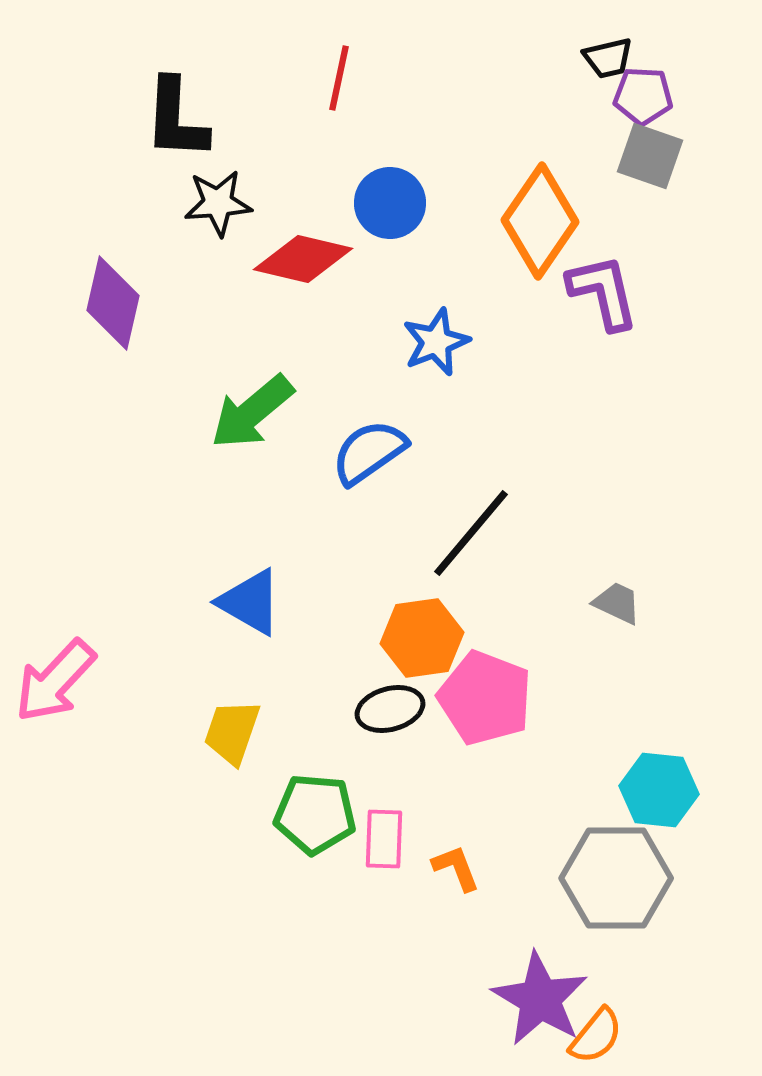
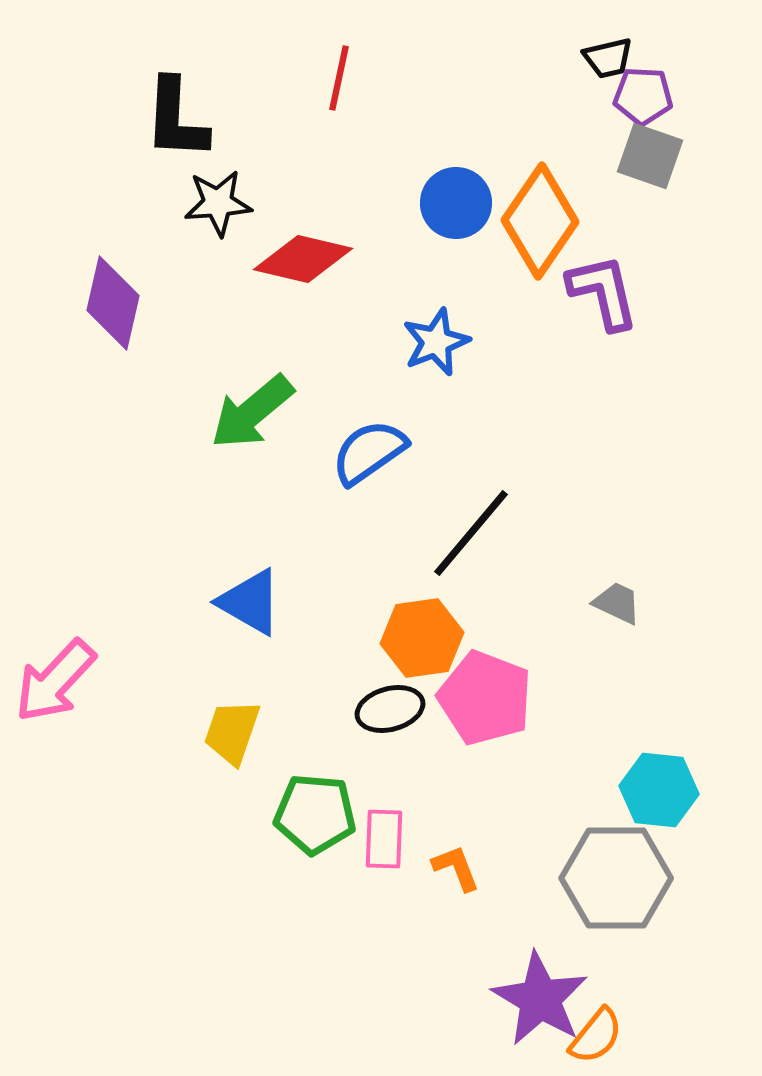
blue circle: moved 66 px right
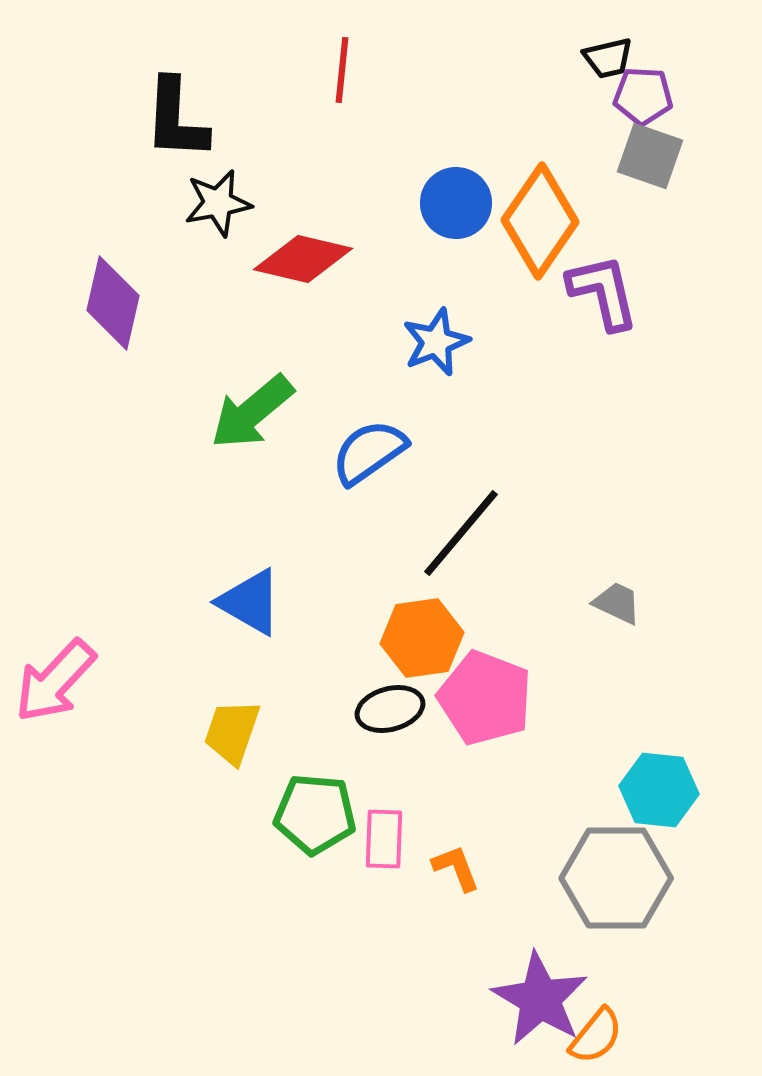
red line: moved 3 px right, 8 px up; rotated 6 degrees counterclockwise
black star: rotated 6 degrees counterclockwise
black line: moved 10 px left
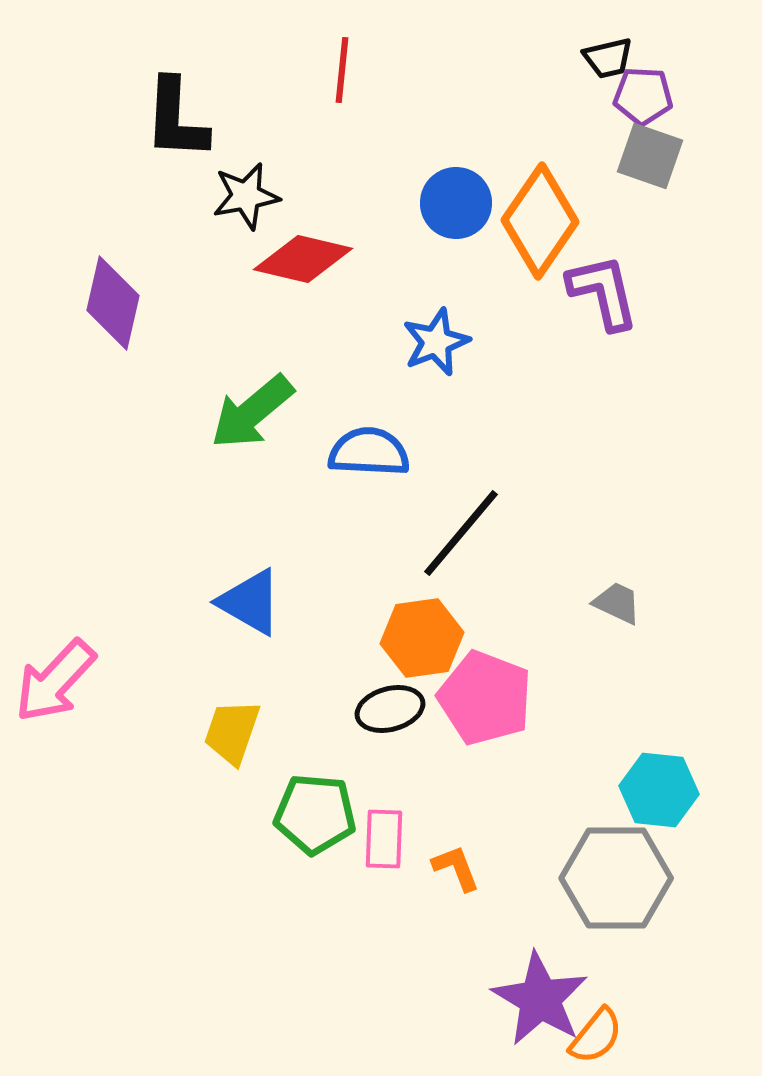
black star: moved 28 px right, 7 px up
blue semicircle: rotated 38 degrees clockwise
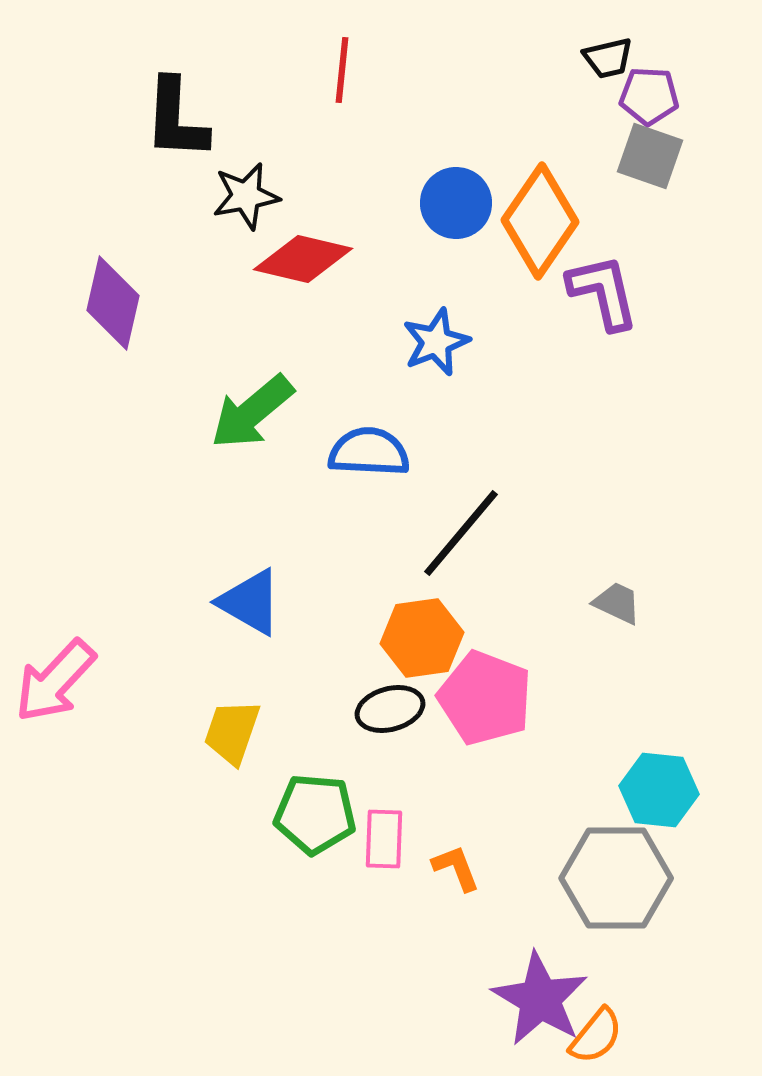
purple pentagon: moved 6 px right
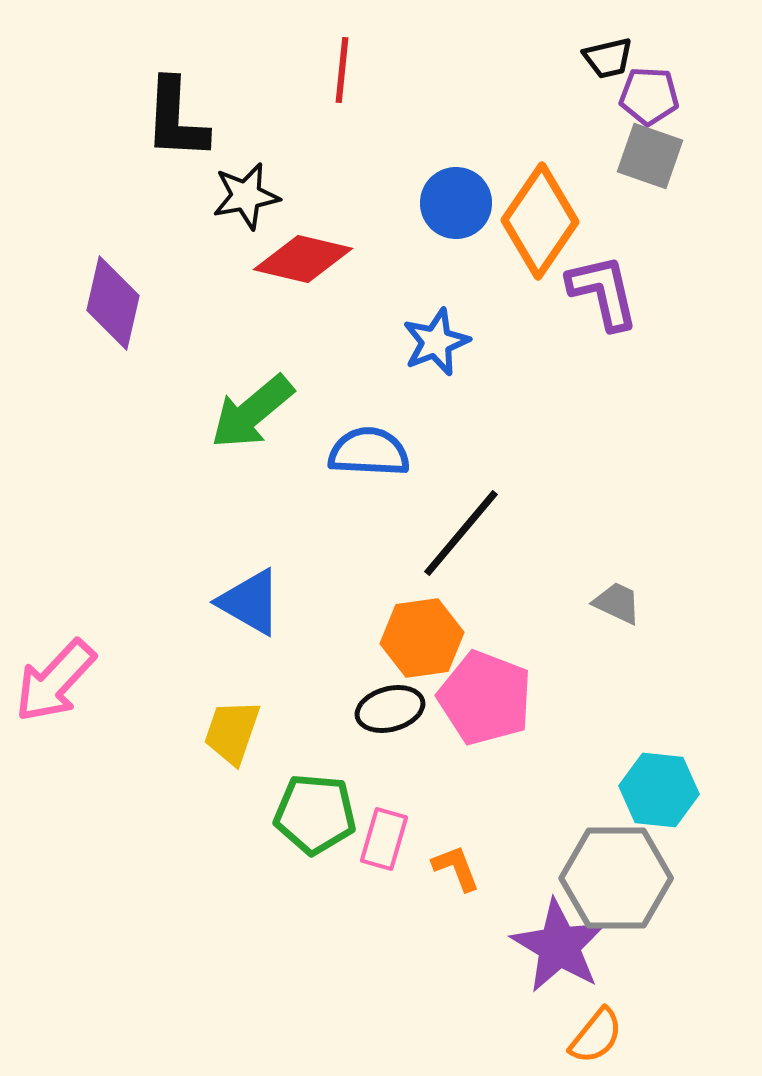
pink rectangle: rotated 14 degrees clockwise
purple star: moved 19 px right, 53 px up
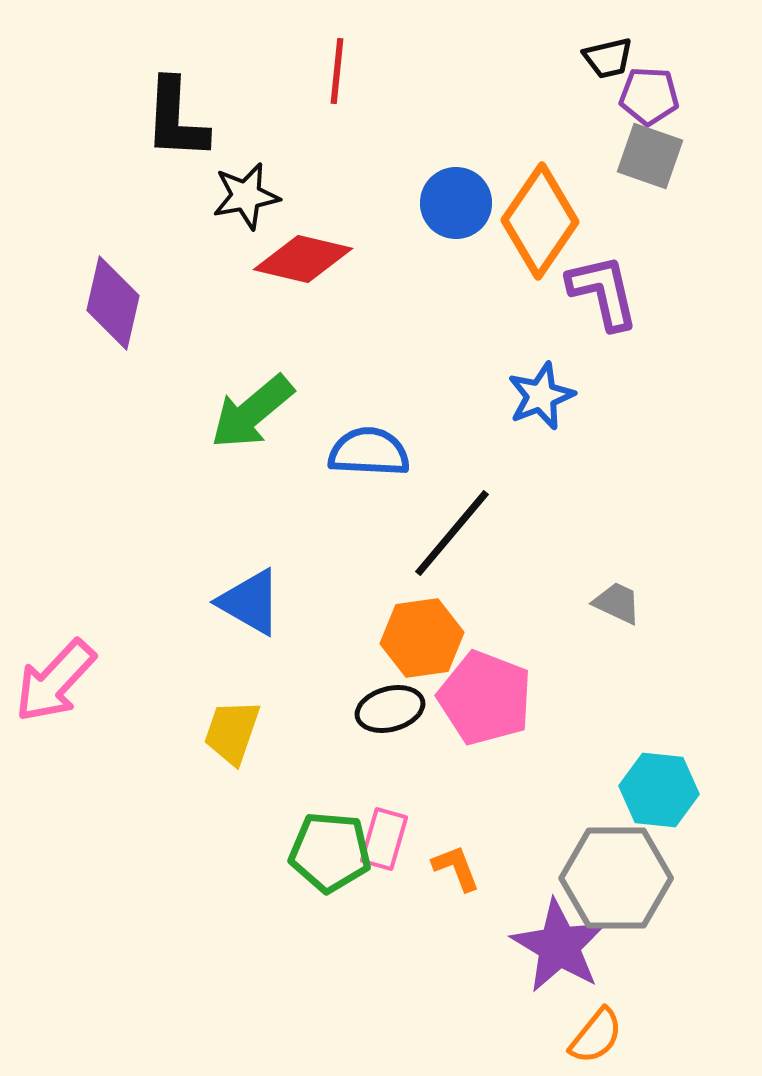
red line: moved 5 px left, 1 px down
blue star: moved 105 px right, 54 px down
black line: moved 9 px left
green pentagon: moved 15 px right, 38 px down
